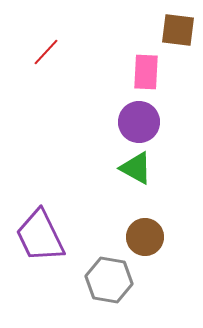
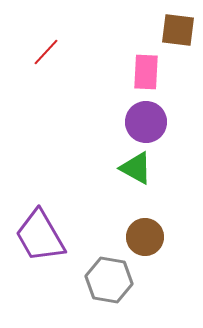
purple circle: moved 7 px right
purple trapezoid: rotated 4 degrees counterclockwise
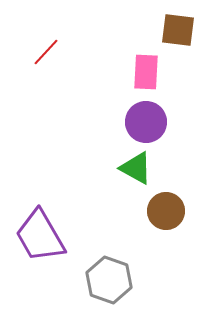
brown circle: moved 21 px right, 26 px up
gray hexagon: rotated 9 degrees clockwise
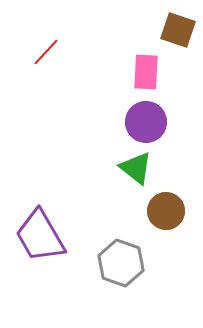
brown square: rotated 12 degrees clockwise
green triangle: rotated 9 degrees clockwise
gray hexagon: moved 12 px right, 17 px up
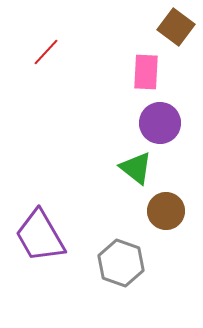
brown square: moved 2 px left, 3 px up; rotated 18 degrees clockwise
purple circle: moved 14 px right, 1 px down
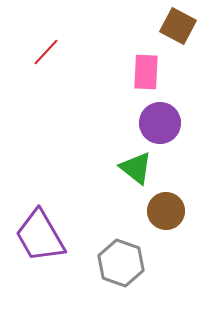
brown square: moved 2 px right, 1 px up; rotated 9 degrees counterclockwise
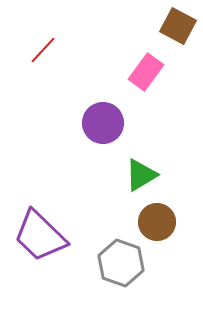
red line: moved 3 px left, 2 px up
pink rectangle: rotated 33 degrees clockwise
purple circle: moved 57 px left
green triangle: moved 5 px right, 7 px down; rotated 51 degrees clockwise
brown circle: moved 9 px left, 11 px down
purple trapezoid: rotated 16 degrees counterclockwise
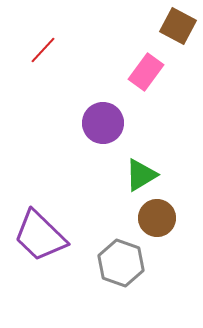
brown circle: moved 4 px up
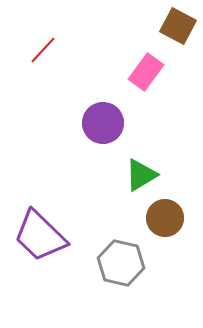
brown circle: moved 8 px right
gray hexagon: rotated 6 degrees counterclockwise
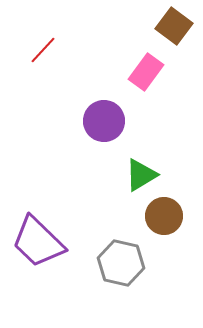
brown square: moved 4 px left; rotated 9 degrees clockwise
purple circle: moved 1 px right, 2 px up
brown circle: moved 1 px left, 2 px up
purple trapezoid: moved 2 px left, 6 px down
